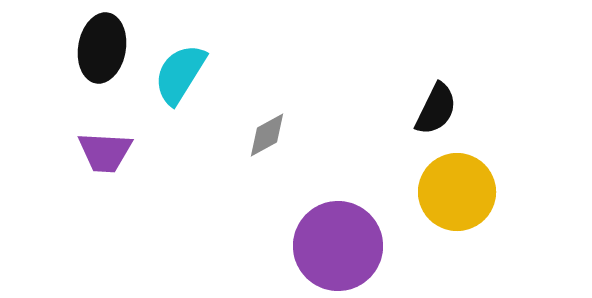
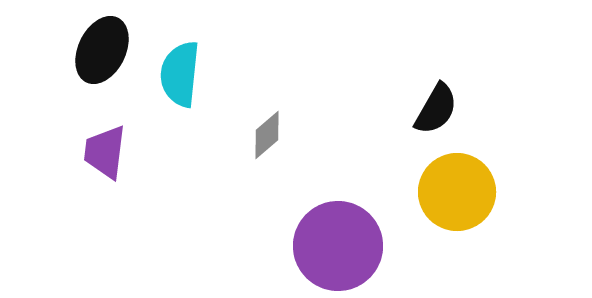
black ellipse: moved 2 px down; rotated 16 degrees clockwise
cyan semicircle: rotated 26 degrees counterclockwise
black semicircle: rotated 4 degrees clockwise
gray diamond: rotated 12 degrees counterclockwise
purple trapezoid: rotated 94 degrees clockwise
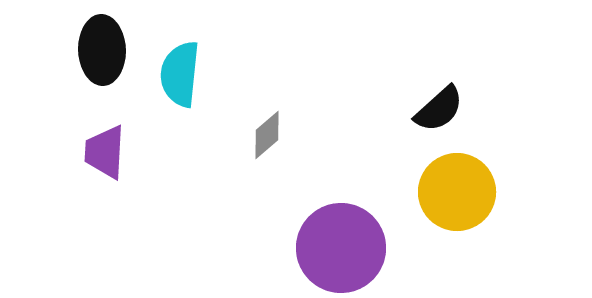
black ellipse: rotated 28 degrees counterclockwise
black semicircle: moved 3 px right; rotated 18 degrees clockwise
purple trapezoid: rotated 4 degrees counterclockwise
purple circle: moved 3 px right, 2 px down
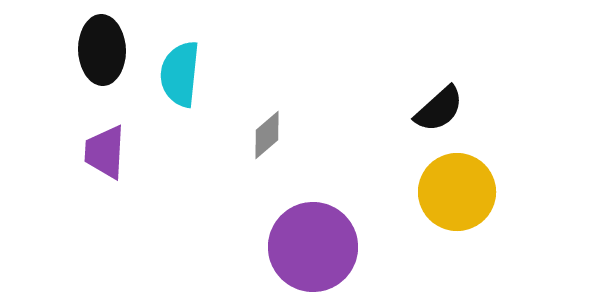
purple circle: moved 28 px left, 1 px up
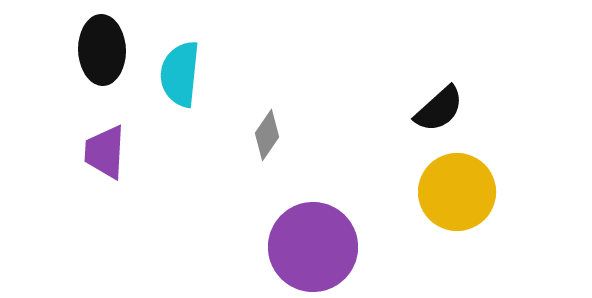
gray diamond: rotated 15 degrees counterclockwise
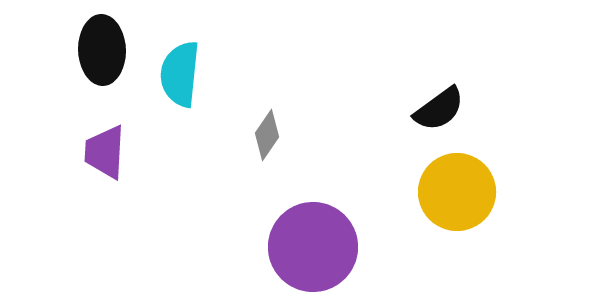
black semicircle: rotated 6 degrees clockwise
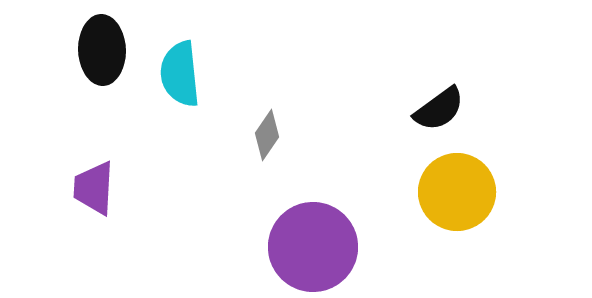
cyan semicircle: rotated 12 degrees counterclockwise
purple trapezoid: moved 11 px left, 36 px down
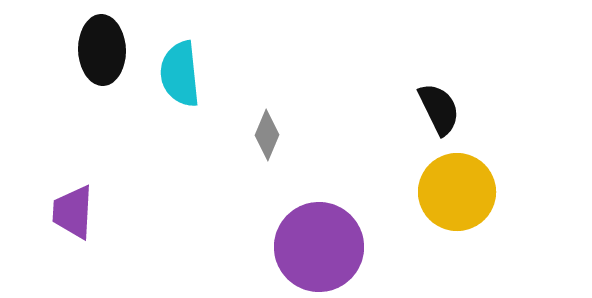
black semicircle: rotated 80 degrees counterclockwise
gray diamond: rotated 12 degrees counterclockwise
purple trapezoid: moved 21 px left, 24 px down
purple circle: moved 6 px right
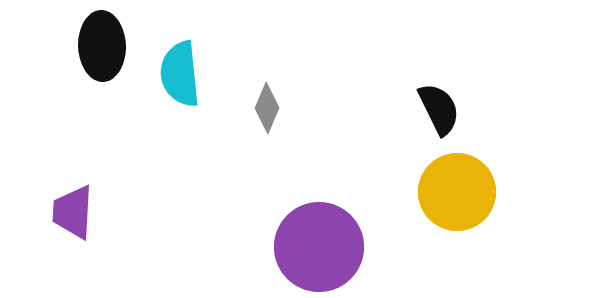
black ellipse: moved 4 px up
gray diamond: moved 27 px up
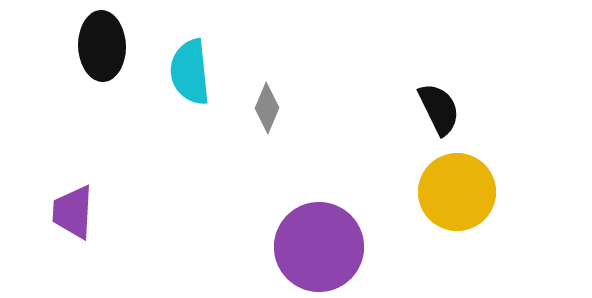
cyan semicircle: moved 10 px right, 2 px up
